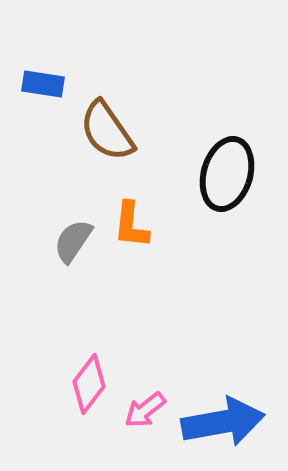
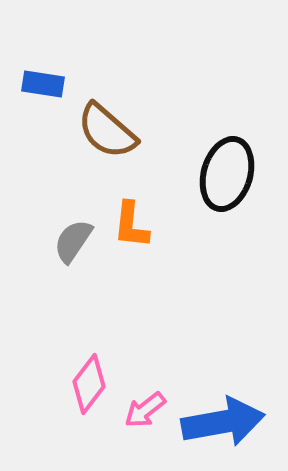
brown semicircle: rotated 14 degrees counterclockwise
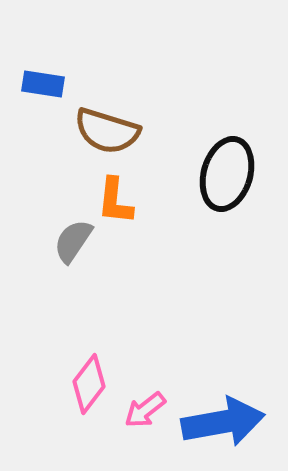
brown semicircle: rotated 24 degrees counterclockwise
orange L-shape: moved 16 px left, 24 px up
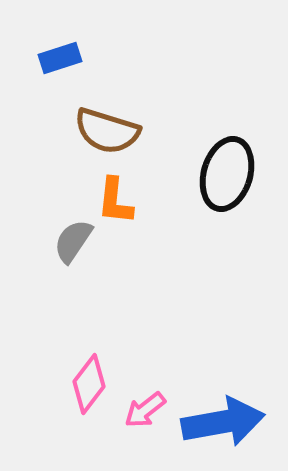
blue rectangle: moved 17 px right, 26 px up; rotated 27 degrees counterclockwise
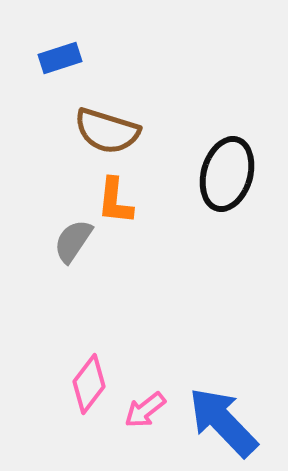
blue arrow: rotated 124 degrees counterclockwise
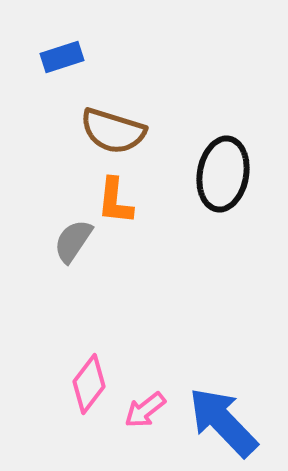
blue rectangle: moved 2 px right, 1 px up
brown semicircle: moved 6 px right
black ellipse: moved 4 px left; rotated 6 degrees counterclockwise
